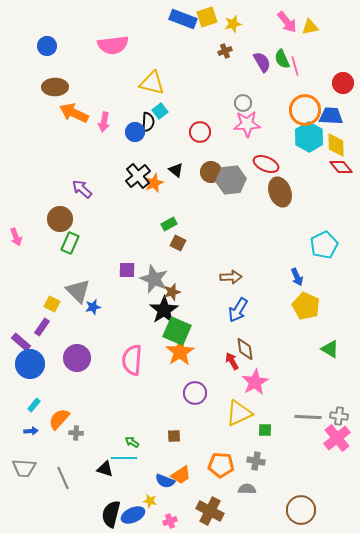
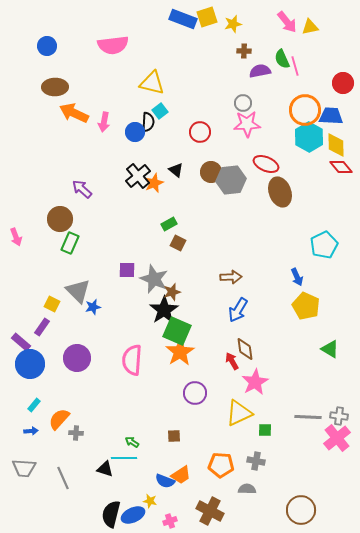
brown cross at (225, 51): moved 19 px right; rotated 24 degrees clockwise
purple semicircle at (262, 62): moved 2 px left, 9 px down; rotated 70 degrees counterclockwise
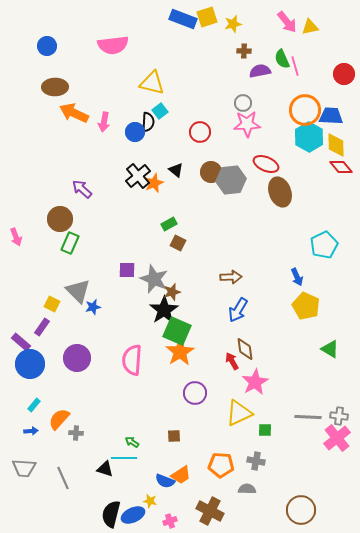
red circle at (343, 83): moved 1 px right, 9 px up
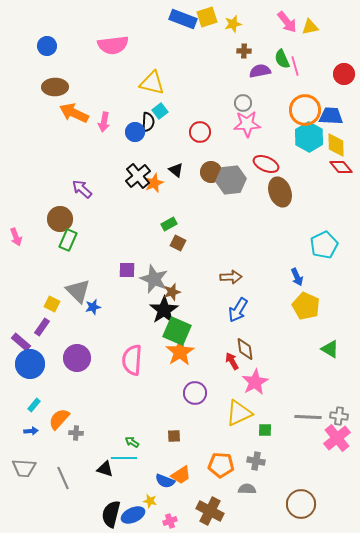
green rectangle at (70, 243): moved 2 px left, 3 px up
brown circle at (301, 510): moved 6 px up
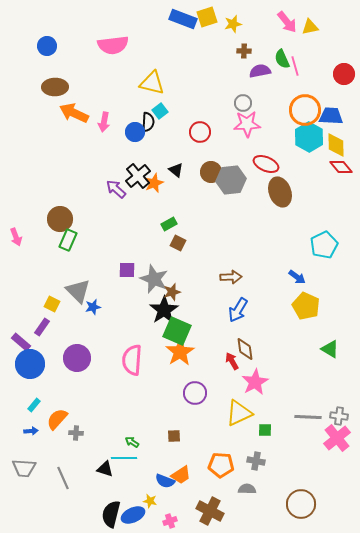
purple arrow at (82, 189): moved 34 px right
blue arrow at (297, 277): rotated 30 degrees counterclockwise
orange semicircle at (59, 419): moved 2 px left
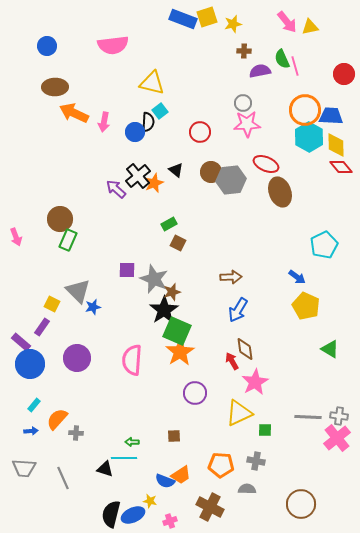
green arrow at (132, 442): rotated 32 degrees counterclockwise
brown cross at (210, 511): moved 4 px up
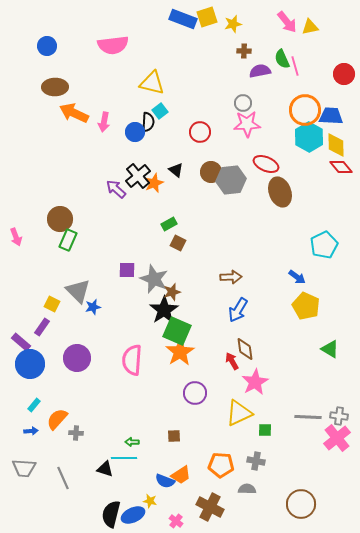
pink cross at (170, 521): moved 6 px right; rotated 32 degrees counterclockwise
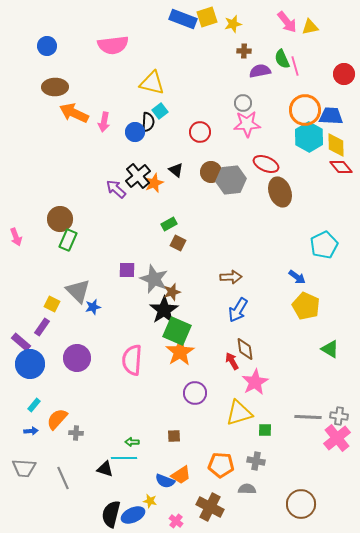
yellow triangle at (239, 413): rotated 8 degrees clockwise
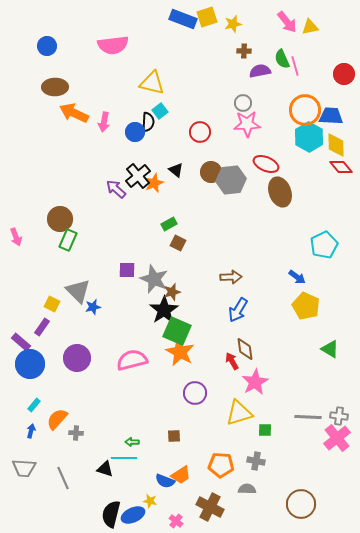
orange star at (180, 352): rotated 12 degrees counterclockwise
pink semicircle at (132, 360): rotated 72 degrees clockwise
blue arrow at (31, 431): rotated 72 degrees counterclockwise
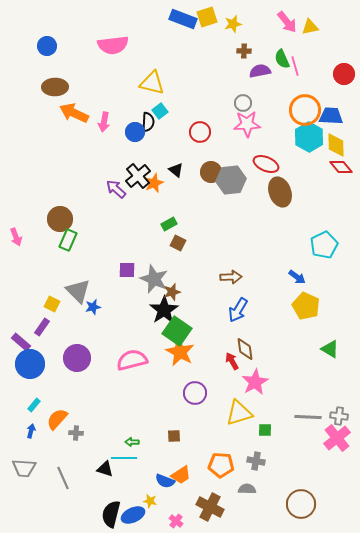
green square at (177, 331): rotated 12 degrees clockwise
